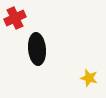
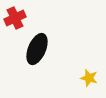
black ellipse: rotated 28 degrees clockwise
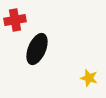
red cross: moved 2 px down; rotated 15 degrees clockwise
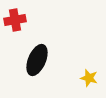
black ellipse: moved 11 px down
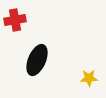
yellow star: rotated 18 degrees counterclockwise
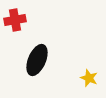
yellow star: rotated 24 degrees clockwise
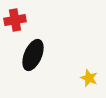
black ellipse: moved 4 px left, 5 px up
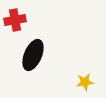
yellow star: moved 4 px left, 4 px down; rotated 30 degrees counterclockwise
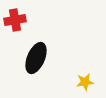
black ellipse: moved 3 px right, 3 px down
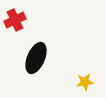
red cross: rotated 15 degrees counterclockwise
